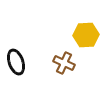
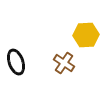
brown cross: rotated 10 degrees clockwise
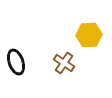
yellow hexagon: moved 3 px right
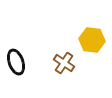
yellow hexagon: moved 3 px right, 5 px down; rotated 10 degrees clockwise
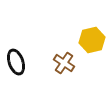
yellow hexagon: rotated 20 degrees counterclockwise
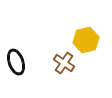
yellow hexagon: moved 6 px left
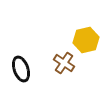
black ellipse: moved 5 px right, 7 px down
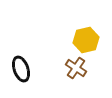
brown cross: moved 12 px right, 5 px down
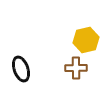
brown cross: rotated 35 degrees counterclockwise
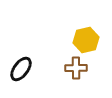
black ellipse: rotated 55 degrees clockwise
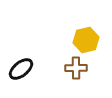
black ellipse: rotated 15 degrees clockwise
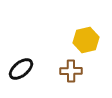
brown cross: moved 5 px left, 3 px down
